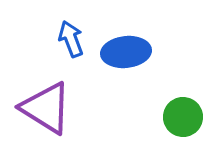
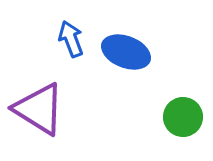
blue ellipse: rotated 27 degrees clockwise
purple triangle: moved 7 px left, 1 px down
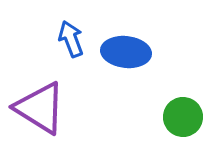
blue ellipse: rotated 15 degrees counterclockwise
purple triangle: moved 1 px right, 1 px up
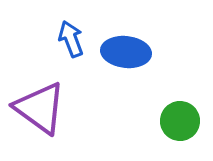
purple triangle: rotated 4 degrees clockwise
green circle: moved 3 px left, 4 px down
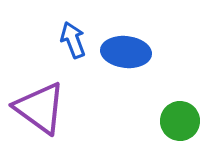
blue arrow: moved 2 px right, 1 px down
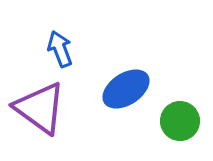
blue arrow: moved 13 px left, 9 px down
blue ellipse: moved 37 px down; rotated 39 degrees counterclockwise
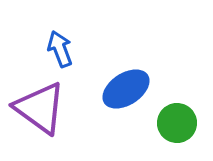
green circle: moved 3 px left, 2 px down
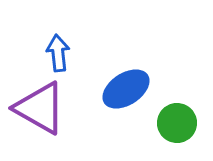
blue arrow: moved 2 px left, 4 px down; rotated 15 degrees clockwise
purple triangle: rotated 6 degrees counterclockwise
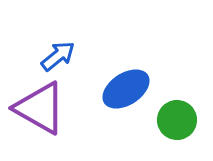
blue arrow: moved 3 px down; rotated 57 degrees clockwise
green circle: moved 3 px up
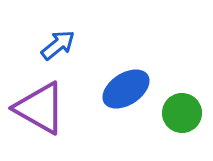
blue arrow: moved 11 px up
green circle: moved 5 px right, 7 px up
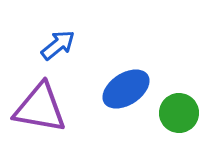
purple triangle: rotated 20 degrees counterclockwise
green circle: moved 3 px left
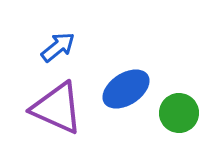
blue arrow: moved 2 px down
purple triangle: moved 17 px right; rotated 14 degrees clockwise
